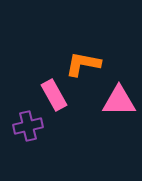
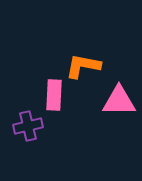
orange L-shape: moved 2 px down
pink rectangle: rotated 32 degrees clockwise
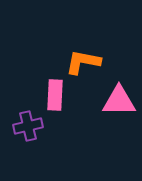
orange L-shape: moved 4 px up
pink rectangle: moved 1 px right
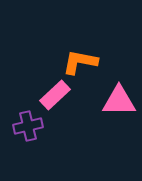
orange L-shape: moved 3 px left
pink rectangle: rotated 44 degrees clockwise
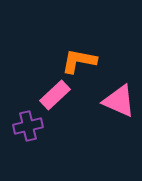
orange L-shape: moved 1 px left, 1 px up
pink triangle: rotated 24 degrees clockwise
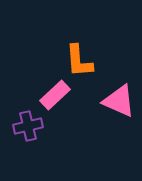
orange L-shape: rotated 105 degrees counterclockwise
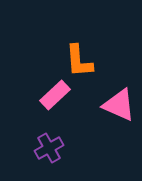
pink triangle: moved 4 px down
purple cross: moved 21 px right, 22 px down; rotated 16 degrees counterclockwise
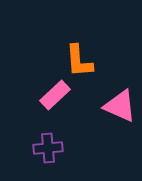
pink triangle: moved 1 px right, 1 px down
purple cross: moved 1 px left; rotated 24 degrees clockwise
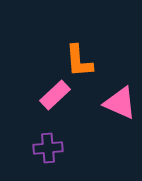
pink triangle: moved 3 px up
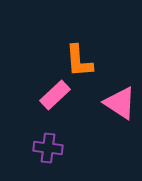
pink triangle: rotated 9 degrees clockwise
purple cross: rotated 12 degrees clockwise
